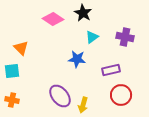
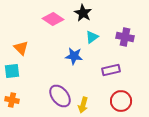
blue star: moved 3 px left, 3 px up
red circle: moved 6 px down
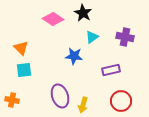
cyan square: moved 12 px right, 1 px up
purple ellipse: rotated 20 degrees clockwise
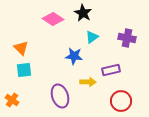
purple cross: moved 2 px right, 1 px down
orange cross: rotated 24 degrees clockwise
yellow arrow: moved 5 px right, 23 px up; rotated 105 degrees counterclockwise
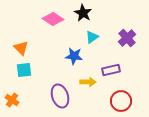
purple cross: rotated 36 degrees clockwise
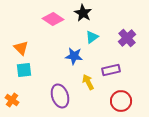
yellow arrow: rotated 119 degrees counterclockwise
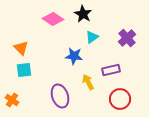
black star: moved 1 px down
red circle: moved 1 px left, 2 px up
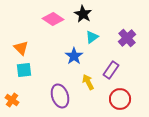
blue star: rotated 30 degrees clockwise
purple rectangle: rotated 42 degrees counterclockwise
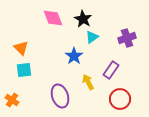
black star: moved 5 px down
pink diamond: moved 1 px up; rotated 35 degrees clockwise
purple cross: rotated 24 degrees clockwise
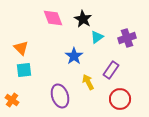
cyan triangle: moved 5 px right
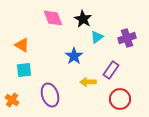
orange triangle: moved 1 px right, 3 px up; rotated 14 degrees counterclockwise
yellow arrow: rotated 63 degrees counterclockwise
purple ellipse: moved 10 px left, 1 px up
